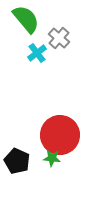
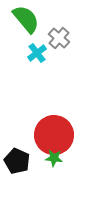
red circle: moved 6 px left
green star: moved 2 px right
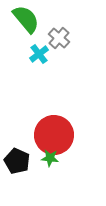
cyan cross: moved 2 px right, 1 px down
green star: moved 4 px left
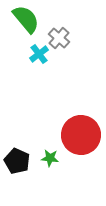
red circle: moved 27 px right
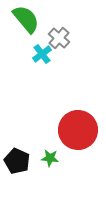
cyan cross: moved 3 px right
red circle: moved 3 px left, 5 px up
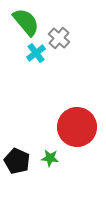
green semicircle: moved 3 px down
cyan cross: moved 6 px left, 1 px up
red circle: moved 1 px left, 3 px up
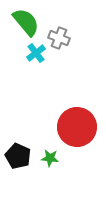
gray cross: rotated 20 degrees counterclockwise
black pentagon: moved 1 px right, 5 px up
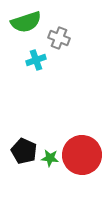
green semicircle: rotated 112 degrees clockwise
cyan cross: moved 7 px down; rotated 18 degrees clockwise
red circle: moved 5 px right, 28 px down
black pentagon: moved 6 px right, 5 px up
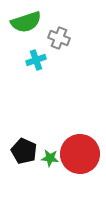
red circle: moved 2 px left, 1 px up
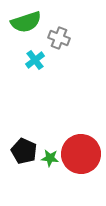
cyan cross: moved 1 px left; rotated 18 degrees counterclockwise
red circle: moved 1 px right
